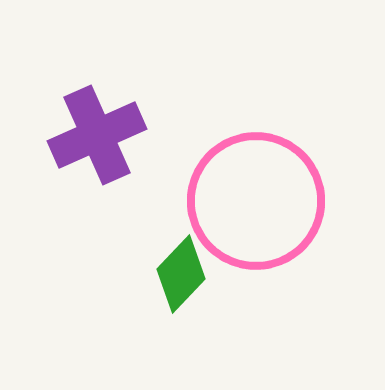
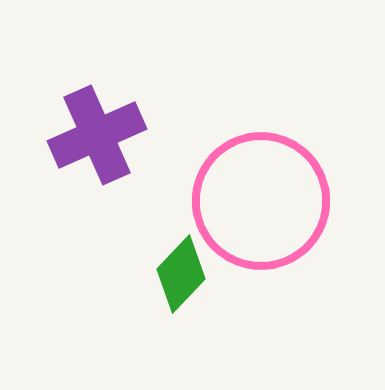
pink circle: moved 5 px right
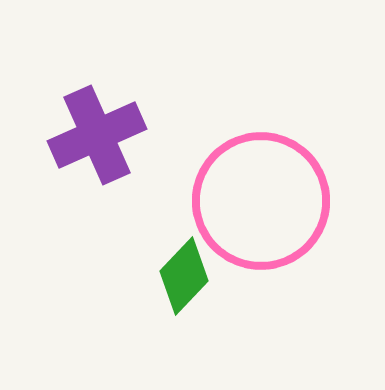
green diamond: moved 3 px right, 2 px down
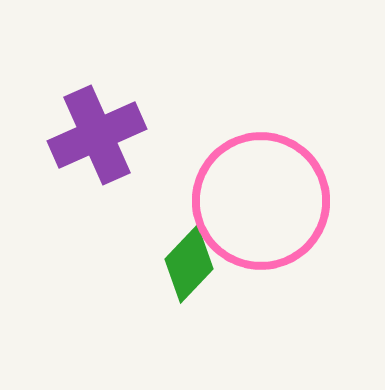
green diamond: moved 5 px right, 12 px up
